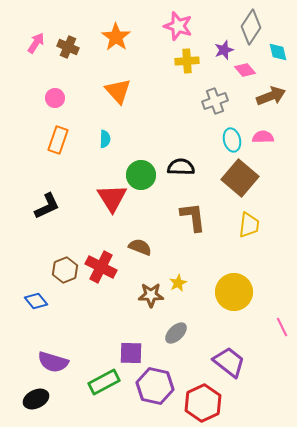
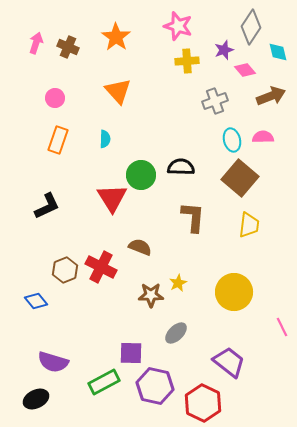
pink arrow: rotated 15 degrees counterclockwise
brown L-shape: rotated 12 degrees clockwise
red hexagon: rotated 9 degrees counterclockwise
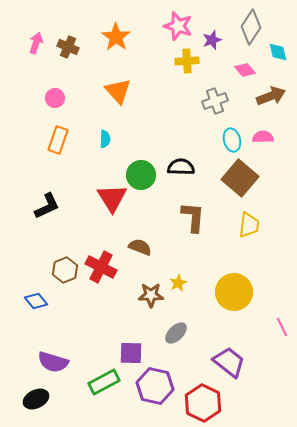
purple star: moved 12 px left, 10 px up
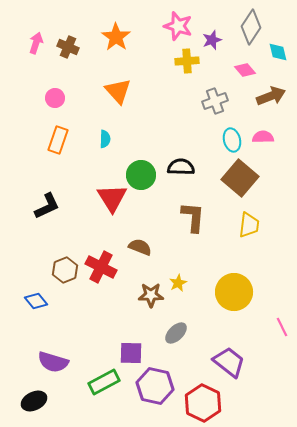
black ellipse: moved 2 px left, 2 px down
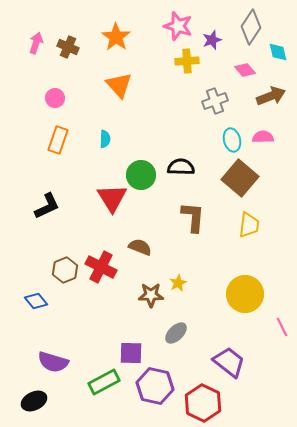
orange triangle: moved 1 px right, 6 px up
yellow circle: moved 11 px right, 2 px down
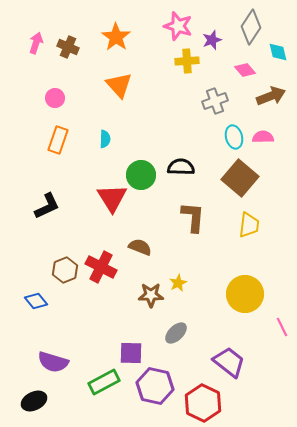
cyan ellipse: moved 2 px right, 3 px up
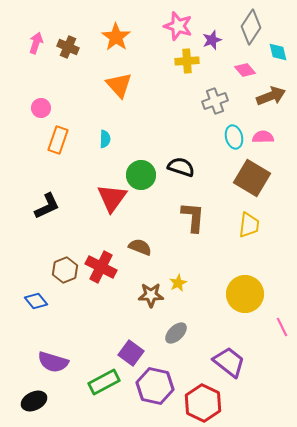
pink circle: moved 14 px left, 10 px down
black semicircle: rotated 16 degrees clockwise
brown square: moved 12 px right; rotated 9 degrees counterclockwise
red triangle: rotated 8 degrees clockwise
purple square: rotated 35 degrees clockwise
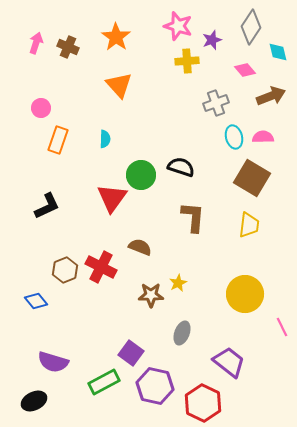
gray cross: moved 1 px right, 2 px down
gray ellipse: moved 6 px right; rotated 25 degrees counterclockwise
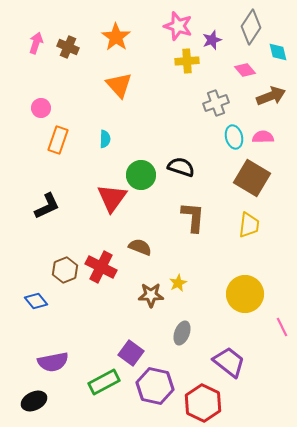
purple semicircle: rotated 28 degrees counterclockwise
